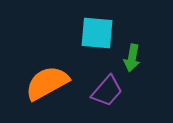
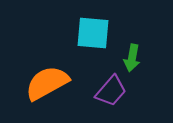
cyan square: moved 4 px left
purple trapezoid: moved 4 px right
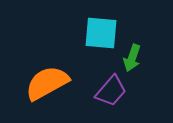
cyan square: moved 8 px right
green arrow: rotated 8 degrees clockwise
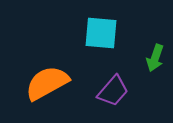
green arrow: moved 23 px right
purple trapezoid: moved 2 px right
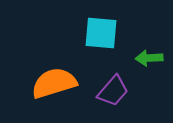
green arrow: moved 6 px left; rotated 68 degrees clockwise
orange semicircle: moved 7 px right; rotated 12 degrees clockwise
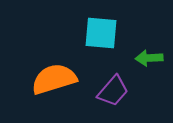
orange semicircle: moved 4 px up
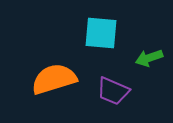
green arrow: rotated 16 degrees counterclockwise
purple trapezoid: rotated 72 degrees clockwise
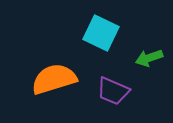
cyan square: rotated 21 degrees clockwise
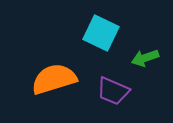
green arrow: moved 4 px left
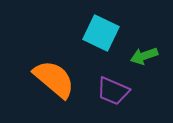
green arrow: moved 1 px left, 2 px up
orange semicircle: rotated 57 degrees clockwise
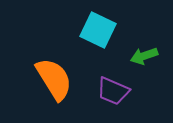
cyan square: moved 3 px left, 3 px up
orange semicircle: rotated 18 degrees clockwise
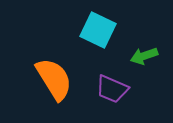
purple trapezoid: moved 1 px left, 2 px up
